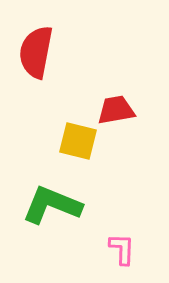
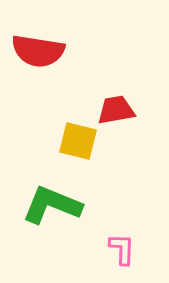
red semicircle: moved 2 px right, 1 px up; rotated 92 degrees counterclockwise
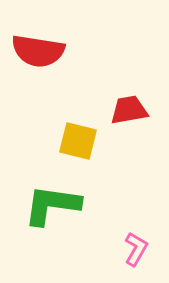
red trapezoid: moved 13 px right
green L-shape: rotated 14 degrees counterclockwise
pink L-shape: moved 14 px right; rotated 28 degrees clockwise
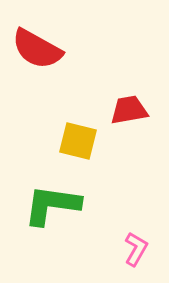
red semicircle: moved 1 px left, 2 px up; rotated 20 degrees clockwise
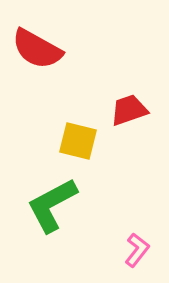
red trapezoid: rotated 9 degrees counterclockwise
green L-shape: rotated 36 degrees counterclockwise
pink L-shape: moved 1 px right, 1 px down; rotated 8 degrees clockwise
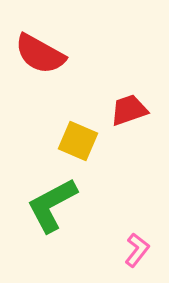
red semicircle: moved 3 px right, 5 px down
yellow square: rotated 9 degrees clockwise
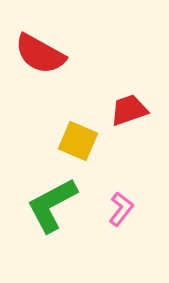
pink L-shape: moved 16 px left, 41 px up
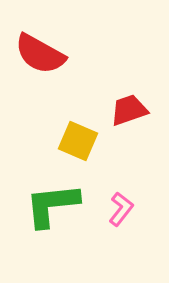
green L-shape: rotated 22 degrees clockwise
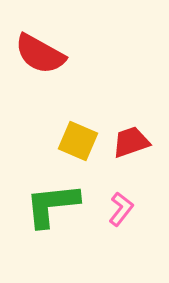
red trapezoid: moved 2 px right, 32 px down
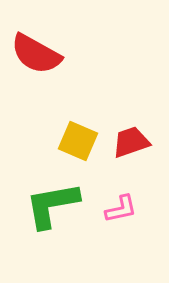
red semicircle: moved 4 px left
green L-shape: rotated 4 degrees counterclockwise
pink L-shape: rotated 40 degrees clockwise
